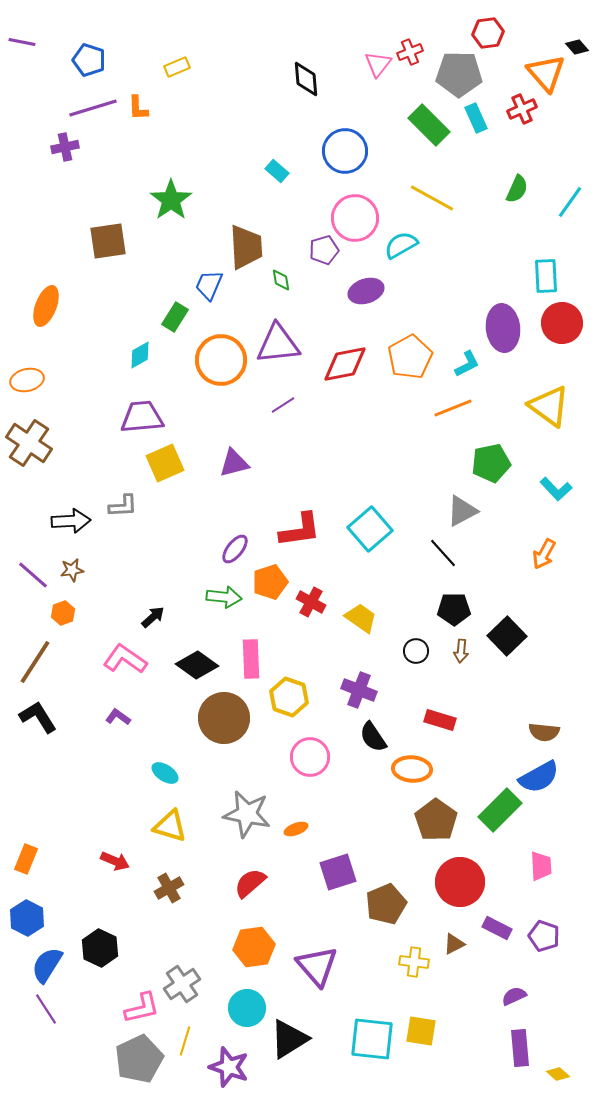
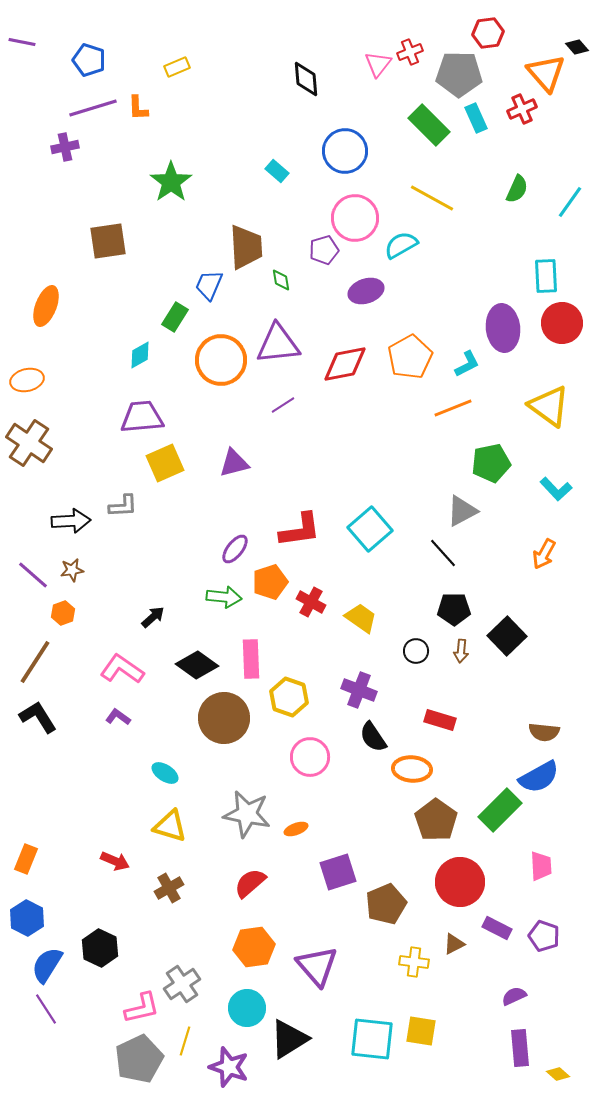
green star at (171, 200): moved 18 px up
pink L-shape at (125, 659): moved 3 px left, 10 px down
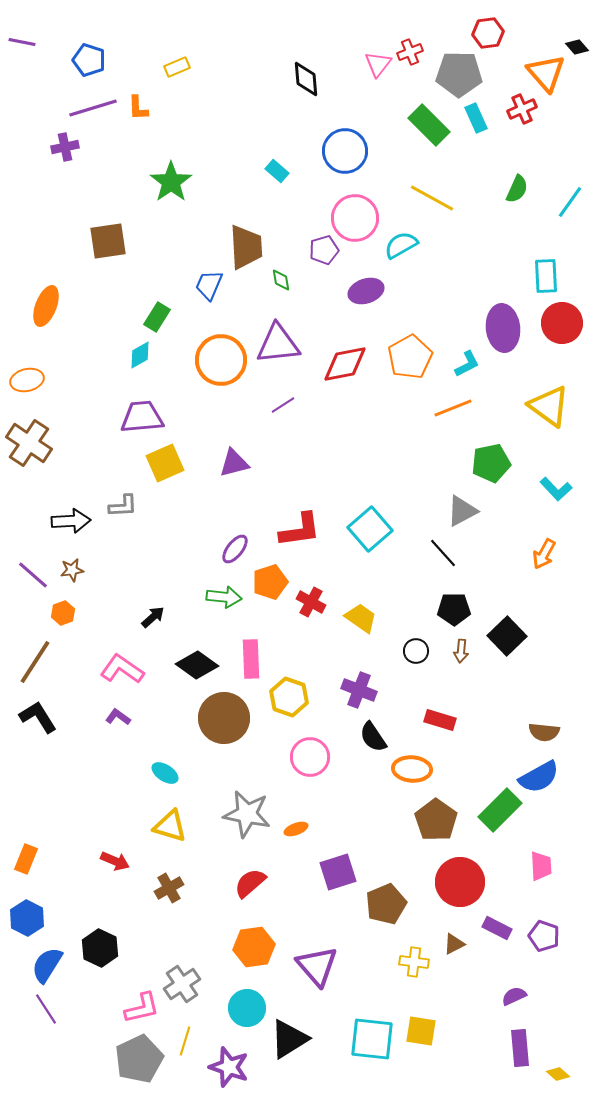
green rectangle at (175, 317): moved 18 px left
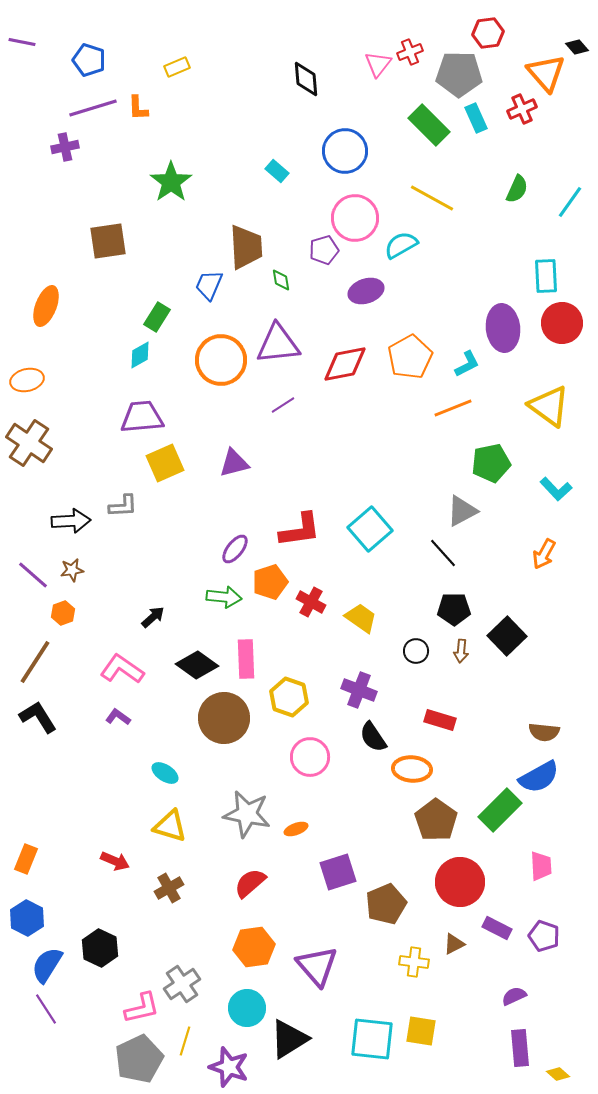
pink rectangle at (251, 659): moved 5 px left
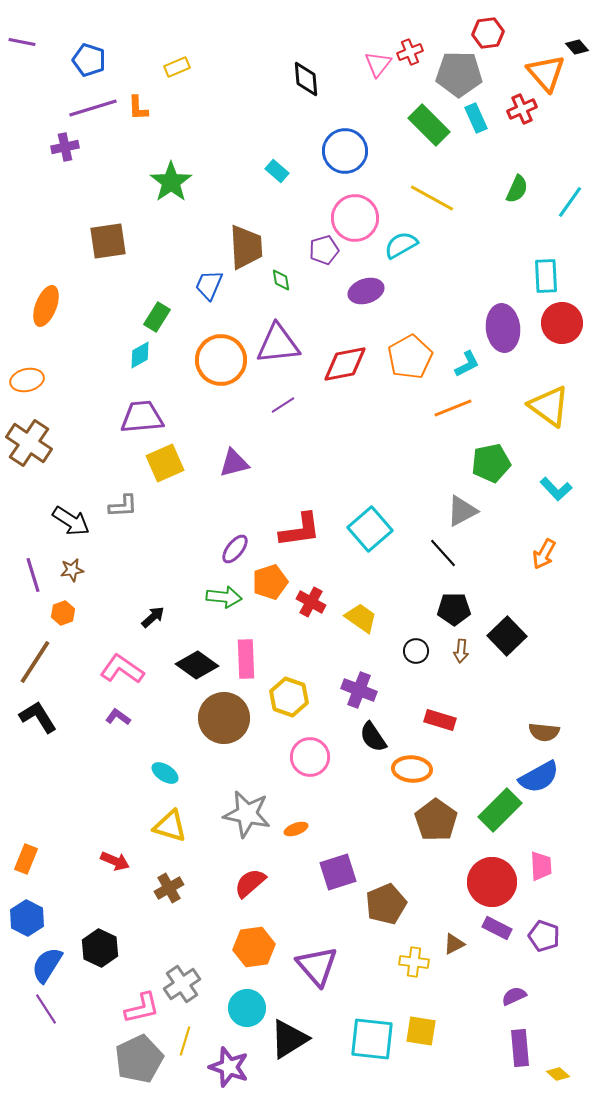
black arrow at (71, 521): rotated 36 degrees clockwise
purple line at (33, 575): rotated 32 degrees clockwise
red circle at (460, 882): moved 32 px right
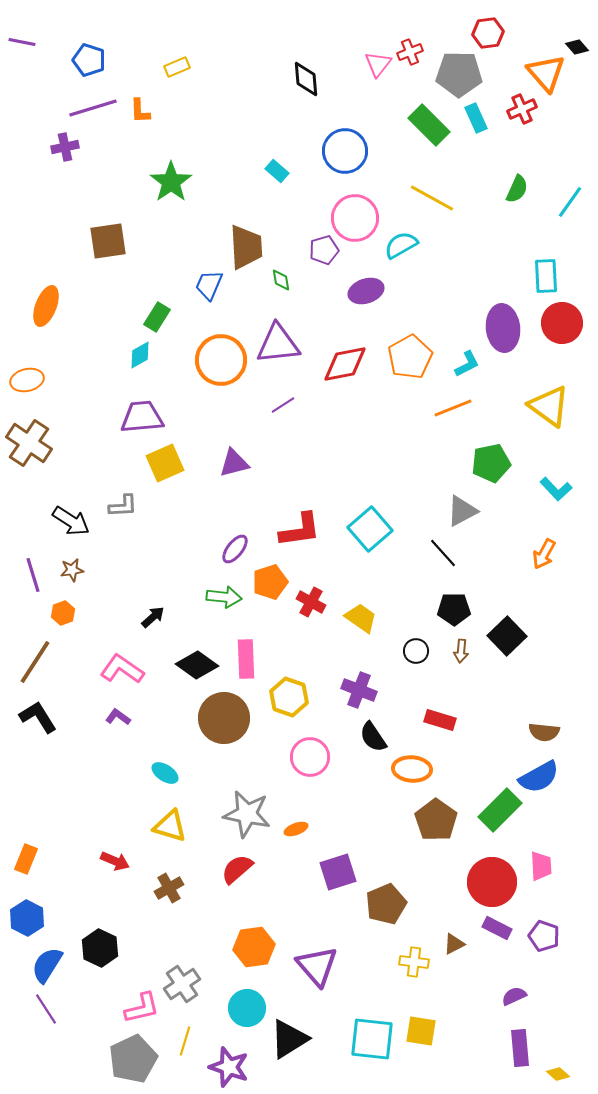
orange L-shape at (138, 108): moved 2 px right, 3 px down
red semicircle at (250, 883): moved 13 px left, 14 px up
gray pentagon at (139, 1059): moved 6 px left
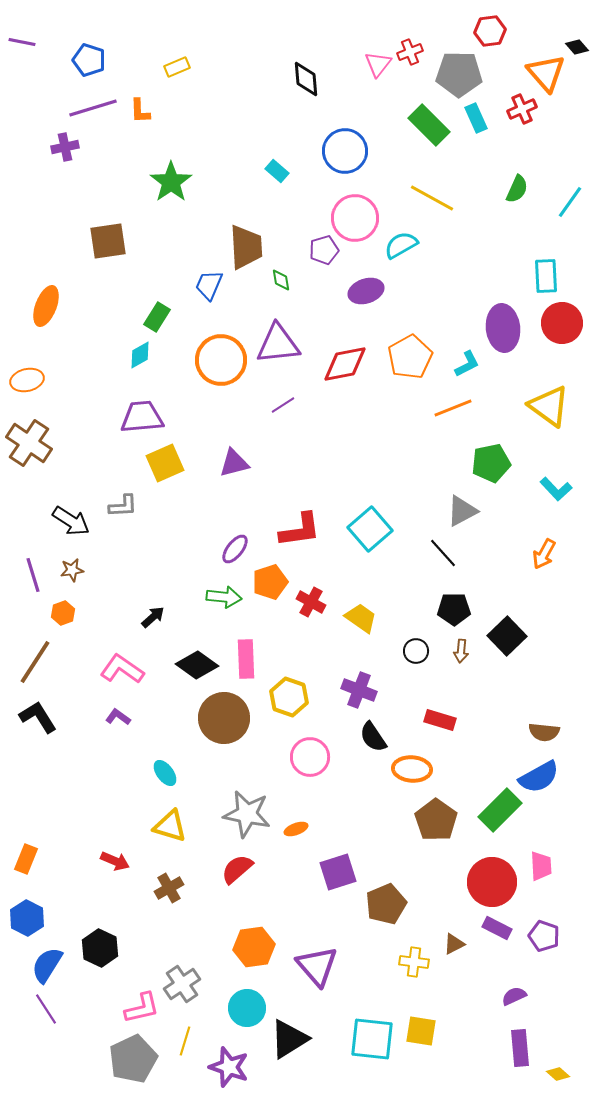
red hexagon at (488, 33): moved 2 px right, 2 px up
cyan ellipse at (165, 773): rotated 20 degrees clockwise
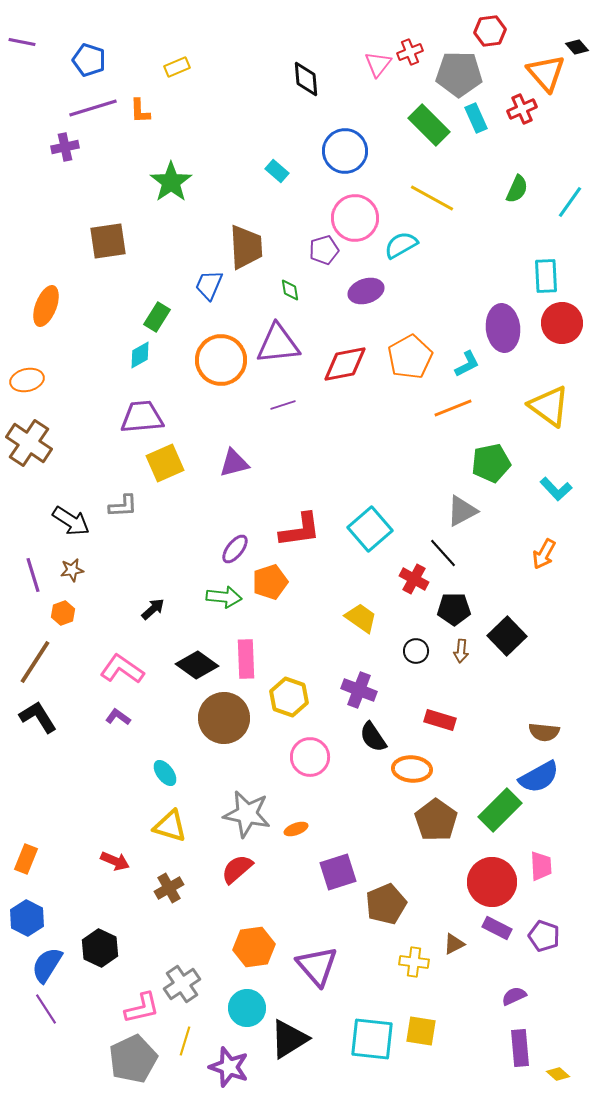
green diamond at (281, 280): moved 9 px right, 10 px down
purple line at (283, 405): rotated 15 degrees clockwise
red cross at (311, 602): moved 103 px right, 23 px up
black arrow at (153, 617): moved 8 px up
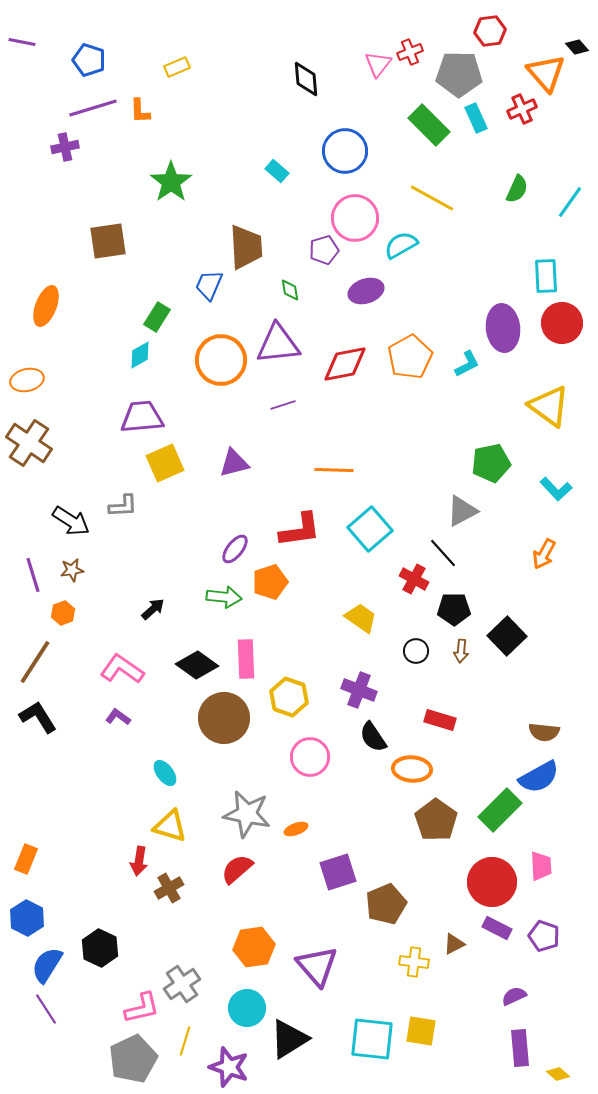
orange line at (453, 408): moved 119 px left, 62 px down; rotated 24 degrees clockwise
red arrow at (115, 861): moved 24 px right; rotated 76 degrees clockwise
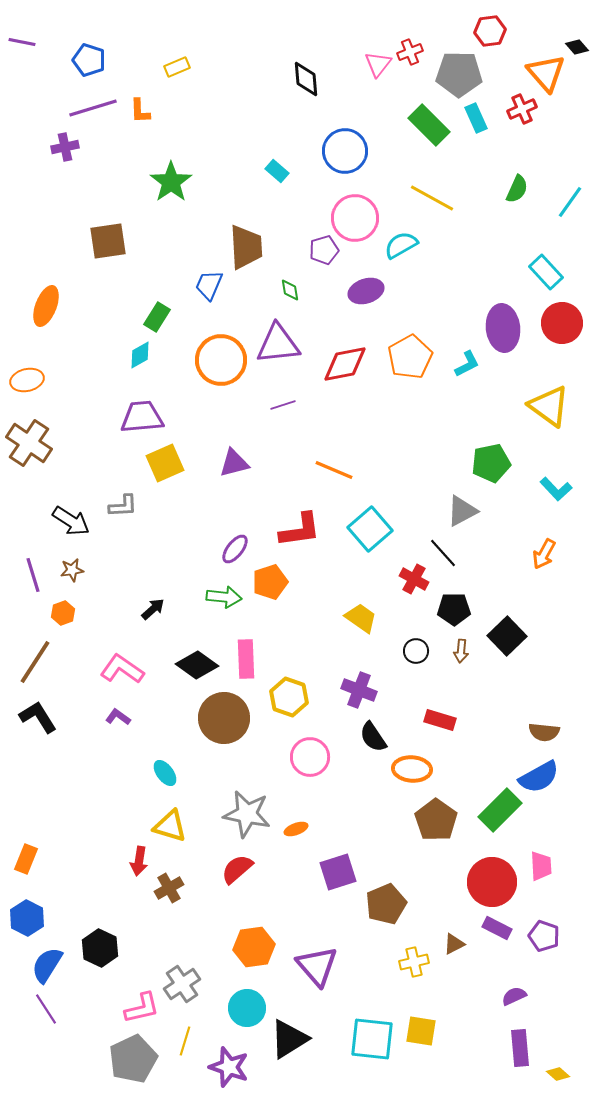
cyan rectangle at (546, 276): moved 4 px up; rotated 40 degrees counterclockwise
orange line at (334, 470): rotated 21 degrees clockwise
yellow cross at (414, 962): rotated 20 degrees counterclockwise
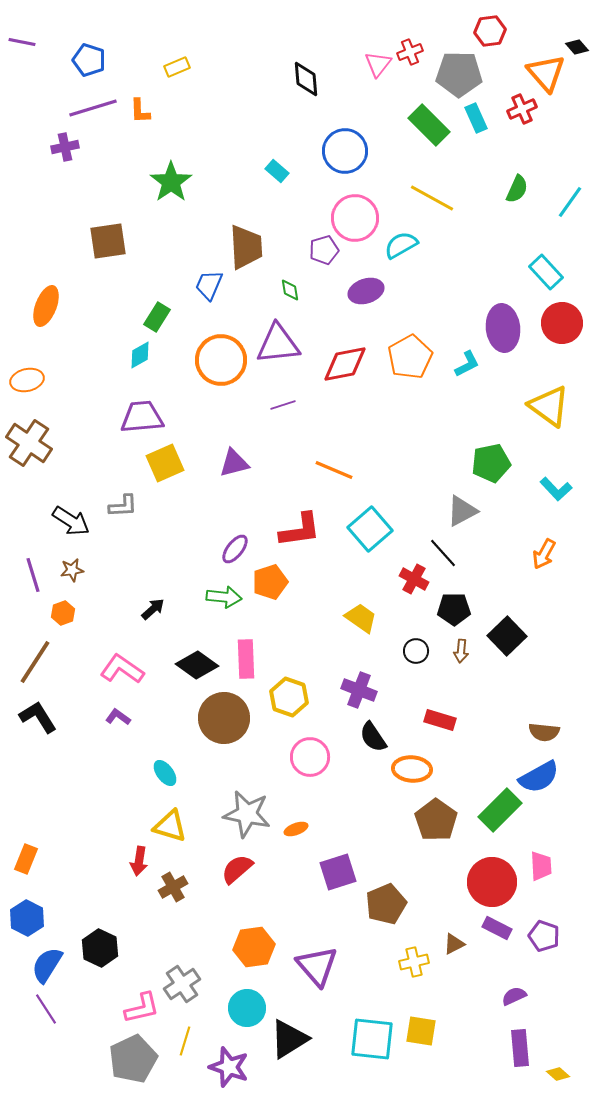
brown cross at (169, 888): moved 4 px right, 1 px up
